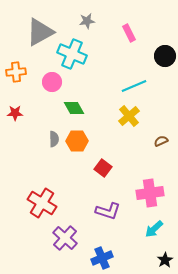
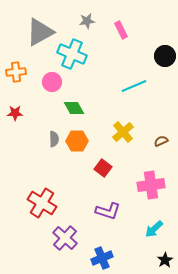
pink rectangle: moved 8 px left, 3 px up
yellow cross: moved 6 px left, 16 px down
pink cross: moved 1 px right, 8 px up
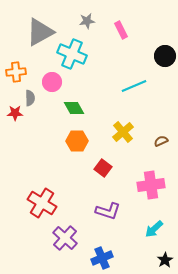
gray semicircle: moved 24 px left, 41 px up
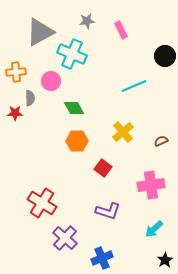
pink circle: moved 1 px left, 1 px up
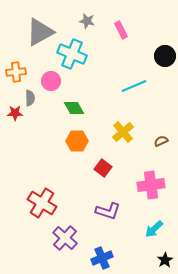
gray star: rotated 21 degrees clockwise
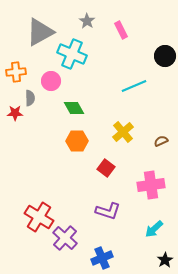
gray star: rotated 21 degrees clockwise
red square: moved 3 px right
red cross: moved 3 px left, 14 px down
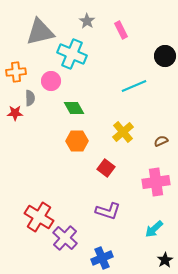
gray triangle: rotated 16 degrees clockwise
pink cross: moved 5 px right, 3 px up
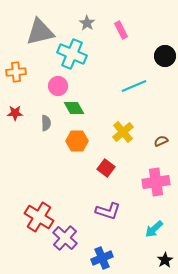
gray star: moved 2 px down
pink circle: moved 7 px right, 5 px down
gray semicircle: moved 16 px right, 25 px down
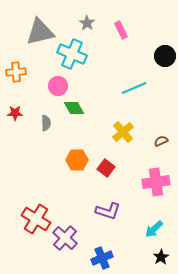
cyan line: moved 2 px down
orange hexagon: moved 19 px down
red cross: moved 3 px left, 2 px down
black star: moved 4 px left, 3 px up
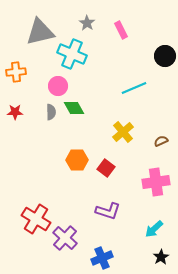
red star: moved 1 px up
gray semicircle: moved 5 px right, 11 px up
